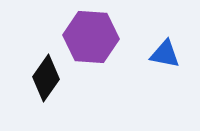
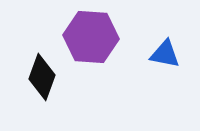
black diamond: moved 4 px left, 1 px up; rotated 15 degrees counterclockwise
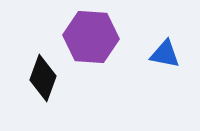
black diamond: moved 1 px right, 1 px down
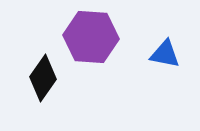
black diamond: rotated 15 degrees clockwise
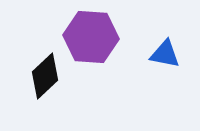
black diamond: moved 2 px right, 2 px up; rotated 12 degrees clockwise
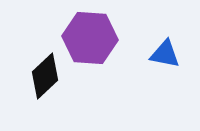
purple hexagon: moved 1 px left, 1 px down
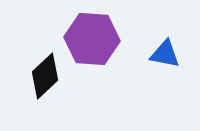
purple hexagon: moved 2 px right, 1 px down
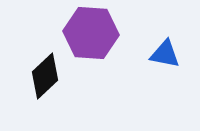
purple hexagon: moved 1 px left, 6 px up
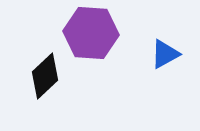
blue triangle: rotated 40 degrees counterclockwise
